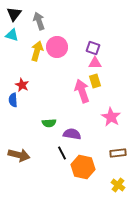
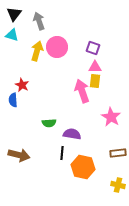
pink triangle: moved 4 px down
yellow rectangle: rotated 24 degrees clockwise
black line: rotated 32 degrees clockwise
yellow cross: rotated 24 degrees counterclockwise
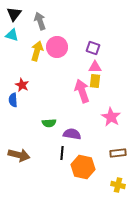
gray arrow: moved 1 px right
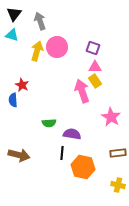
yellow rectangle: rotated 40 degrees counterclockwise
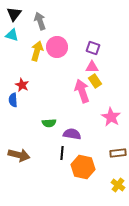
pink triangle: moved 3 px left
yellow cross: rotated 24 degrees clockwise
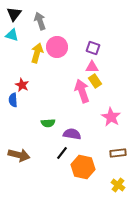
yellow arrow: moved 2 px down
green semicircle: moved 1 px left
black line: rotated 32 degrees clockwise
